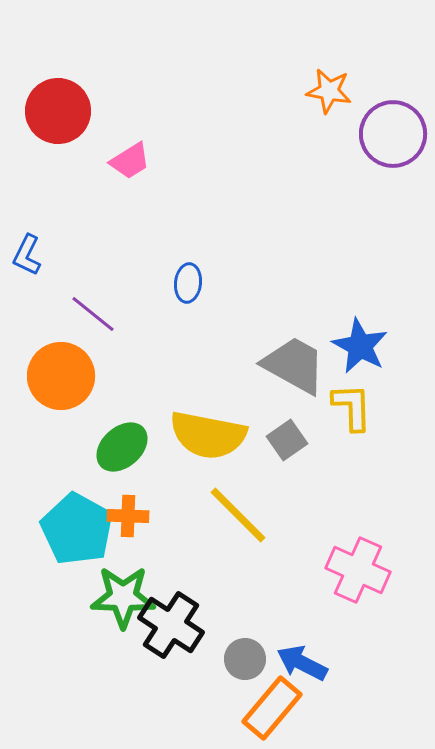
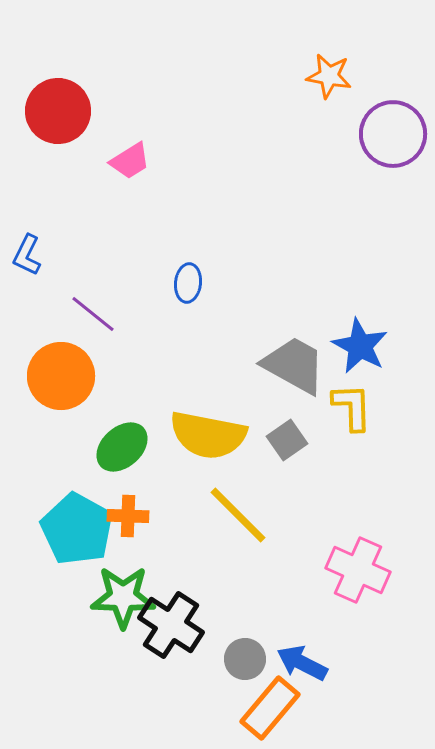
orange star: moved 15 px up
orange rectangle: moved 2 px left
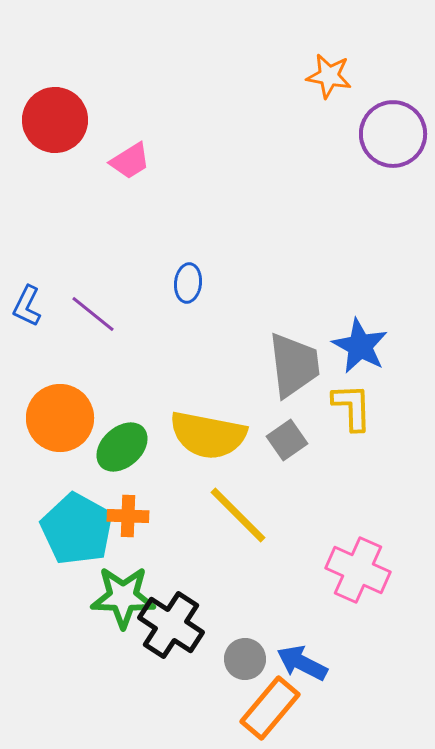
red circle: moved 3 px left, 9 px down
blue L-shape: moved 51 px down
gray trapezoid: rotated 54 degrees clockwise
orange circle: moved 1 px left, 42 px down
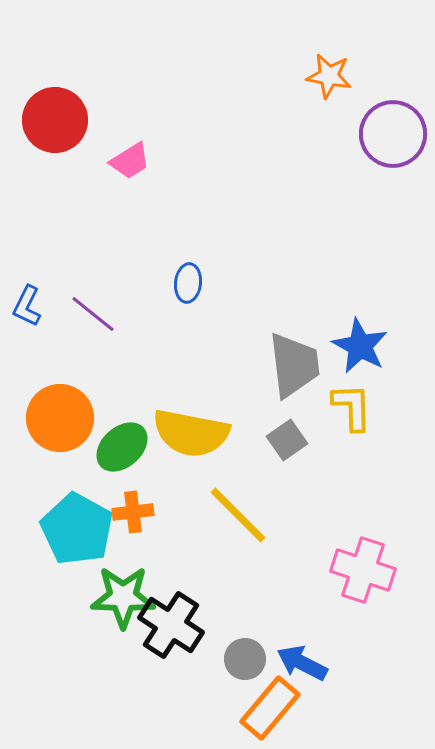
yellow semicircle: moved 17 px left, 2 px up
orange cross: moved 5 px right, 4 px up; rotated 9 degrees counterclockwise
pink cross: moved 5 px right; rotated 6 degrees counterclockwise
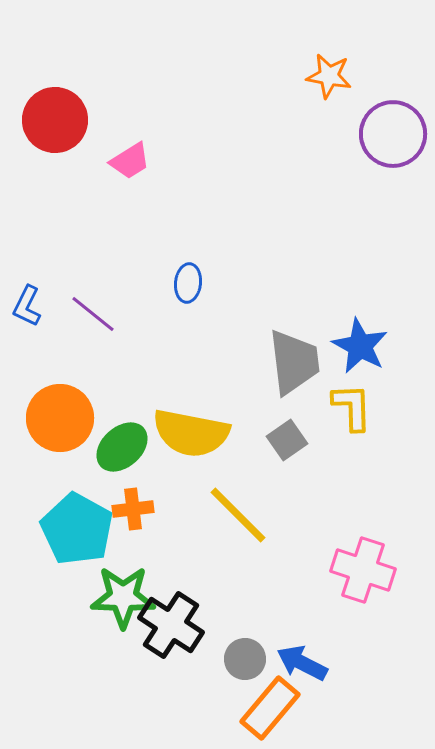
gray trapezoid: moved 3 px up
orange cross: moved 3 px up
